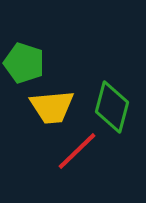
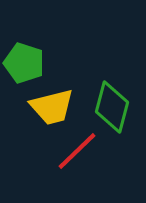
yellow trapezoid: rotated 9 degrees counterclockwise
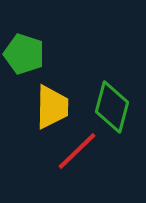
green pentagon: moved 9 px up
yellow trapezoid: rotated 75 degrees counterclockwise
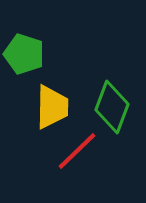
green diamond: rotated 6 degrees clockwise
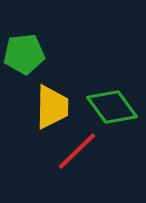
green pentagon: rotated 24 degrees counterclockwise
green diamond: rotated 57 degrees counterclockwise
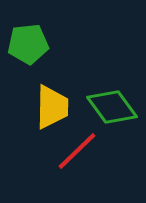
green pentagon: moved 4 px right, 10 px up
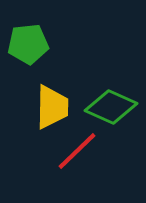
green diamond: moved 1 px left; rotated 30 degrees counterclockwise
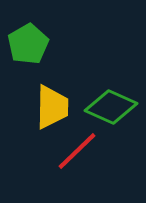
green pentagon: rotated 24 degrees counterclockwise
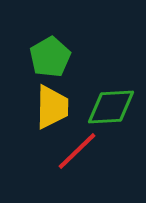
green pentagon: moved 22 px right, 13 px down
green diamond: rotated 27 degrees counterclockwise
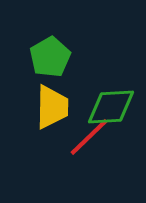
red line: moved 12 px right, 14 px up
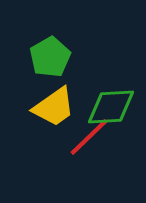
yellow trapezoid: moved 2 px right; rotated 54 degrees clockwise
